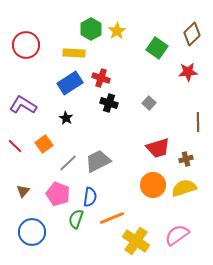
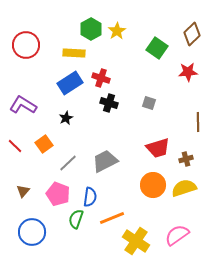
gray square: rotated 24 degrees counterclockwise
black star: rotated 16 degrees clockwise
gray trapezoid: moved 7 px right
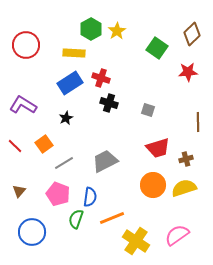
gray square: moved 1 px left, 7 px down
gray line: moved 4 px left; rotated 12 degrees clockwise
brown triangle: moved 4 px left
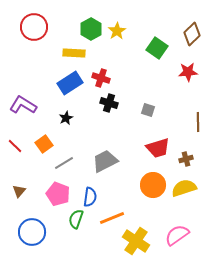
red circle: moved 8 px right, 18 px up
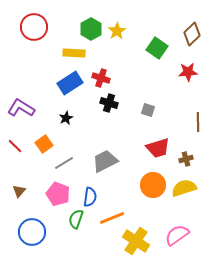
purple L-shape: moved 2 px left, 3 px down
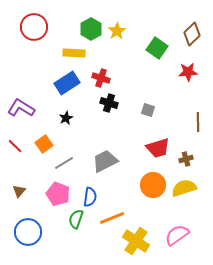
blue rectangle: moved 3 px left
blue circle: moved 4 px left
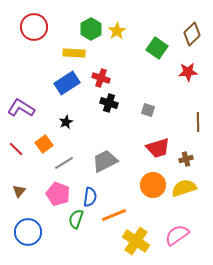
black star: moved 4 px down
red line: moved 1 px right, 3 px down
orange line: moved 2 px right, 3 px up
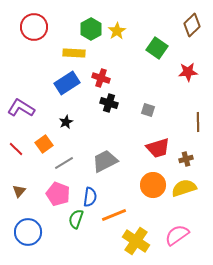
brown diamond: moved 9 px up
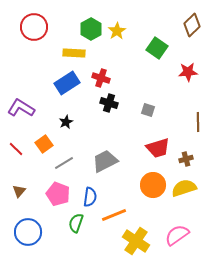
green semicircle: moved 4 px down
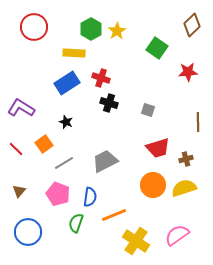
black star: rotated 24 degrees counterclockwise
